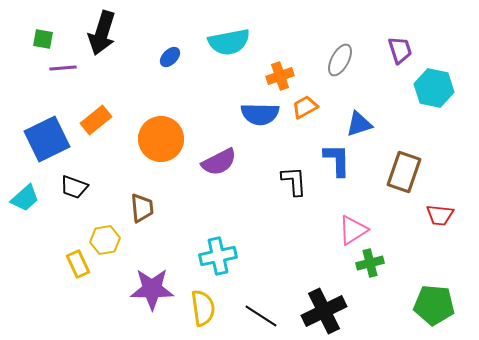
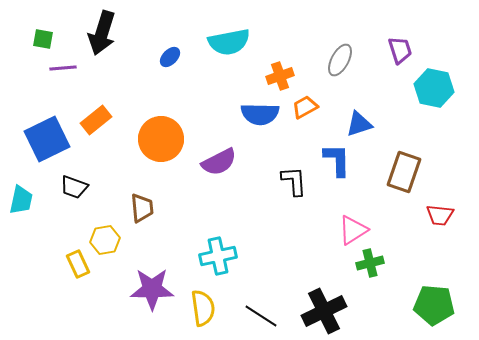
cyan trapezoid: moved 4 px left, 2 px down; rotated 36 degrees counterclockwise
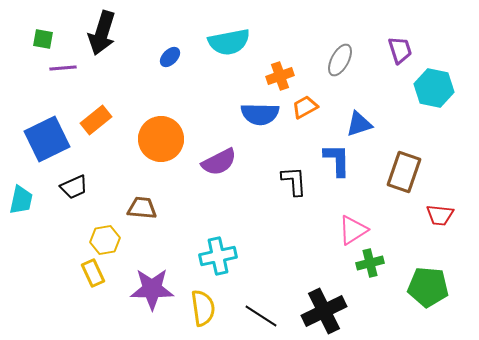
black trapezoid: rotated 44 degrees counterclockwise
brown trapezoid: rotated 80 degrees counterclockwise
yellow rectangle: moved 15 px right, 9 px down
green pentagon: moved 6 px left, 18 px up
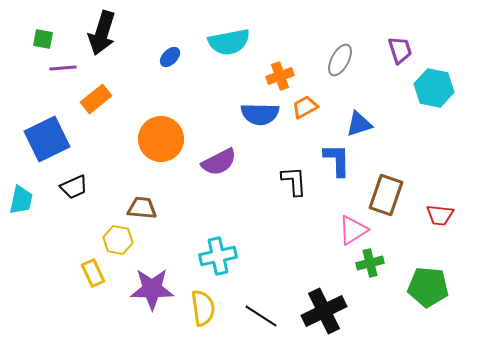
orange rectangle: moved 21 px up
brown rectangle: moved 18 px left, 23 px down
yellow hexagon: moved 13 px right; rotated 20 degrees clockwise
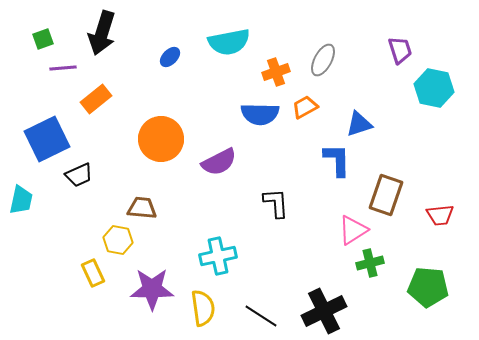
green square: rotated 30 degrees counterclockwise
gray ellipse: moved 17 px left
orange cross: moved 4 px left, 4 px up
black L-shape: moved 18 px left, 22 px down
black trapezoid: moved 5 px right, 12 px up
red trapezoid: rotated 12 degrees counterclockwise
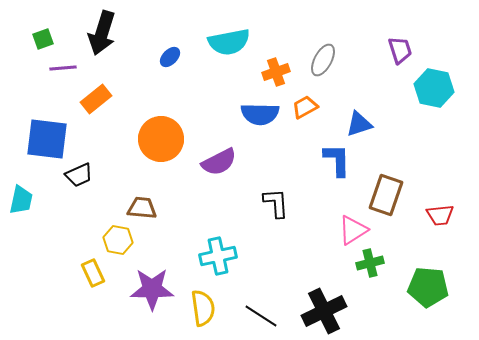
blue square: rotated 33 degrees clockwise
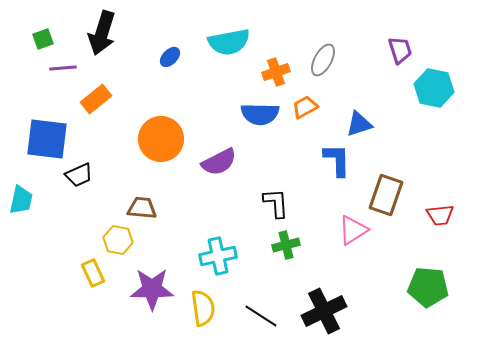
green cross: moved 84 px left, 18 px up
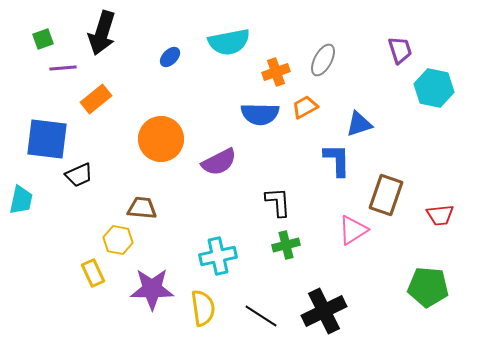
black L-shape: moved 2 px right, 1 px up
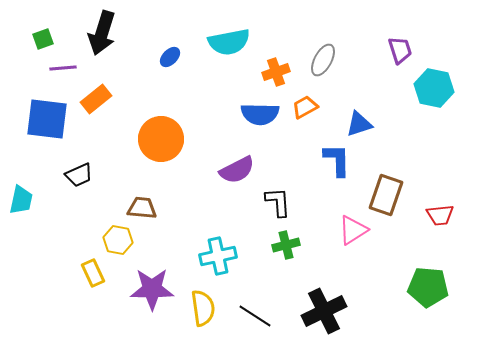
blue square: moved 20 px up
purple semicircle: moved 18 px right, 8 px down
black line: moved 6 px left
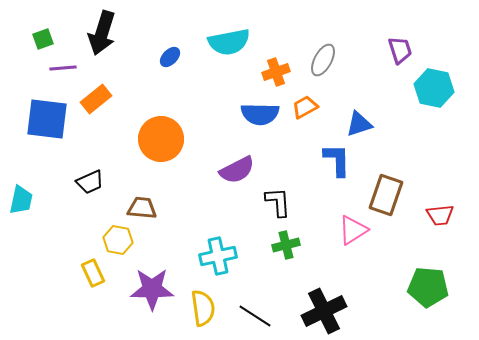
black trapezoid: moved 11 px right, 7 px down
